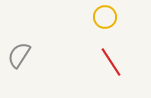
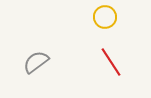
gray semicircle: moved 17 px right, 7 px down; rotated 20 degrees clockwise
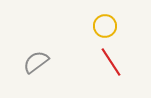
yellow circle: moved 9 px down
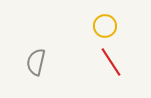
gray semicircle: rotated 40 degrees counterclockwise
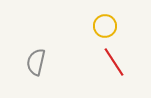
red line: moved 3 px right
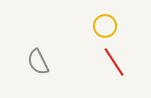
gray semicircle: moved 2 px right; rotated 40 degrees counterclockwise
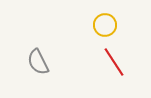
yellow circle: moved 1 px up
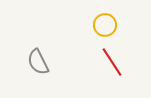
red line: moved 2 px left
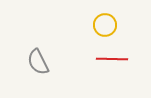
red line: moved 3 px up; rotated 56 degrees counterclockwise
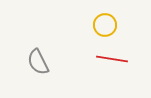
red line: rotated 8 degrees clockwise
